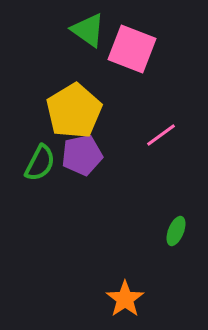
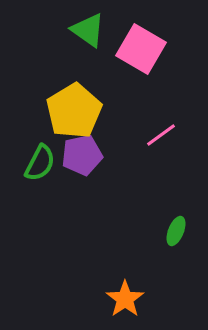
pink square: moved 9 px right; rotated 9 degrees clockwise
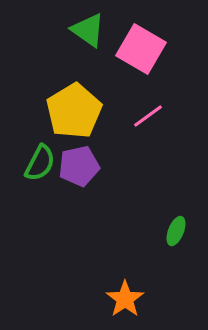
pink line: moved 13 px left, 19 px up
purple pentagon: moved 3 px left, 11 px down
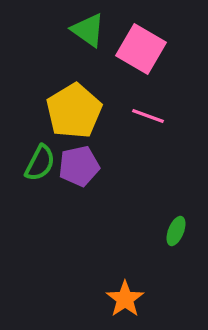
pink line: rotated 56 degrees clockwise
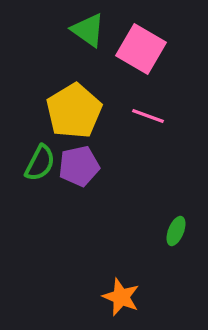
orange star: moved 4 px left, 2 px up; rotated 15 degrees counterclockwise
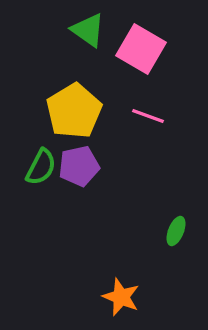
green semicircle: moved 1 px right, 4 px down
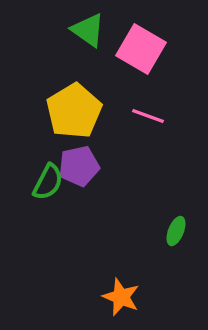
green semicircle: moved 7 px right, 15 px down
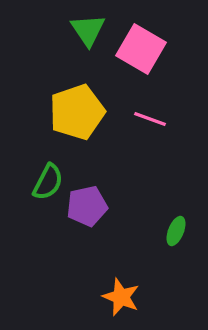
green triangle: rotated 21 degrees clockwise
yellow pentagon: moved 3 px right, 1 px down; rotated 12 degrees clockwise
pink line: moved 2 px right, 3 px down
purple pentagon: moved 8 px right, 40 px down
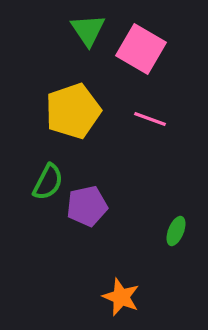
yellow pentagon: moved 4 px left, 1 px up
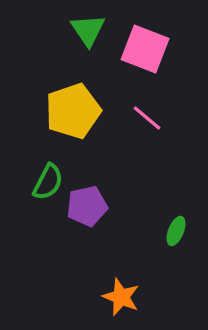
pink square: moved 4 px right; rotated 9 degrees counterclockwise
pink line: moved 3 px left, 1 px up; rotated 20 degrees clockwise
